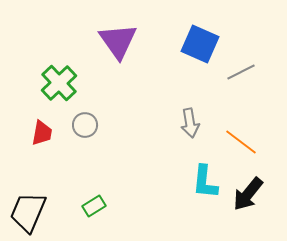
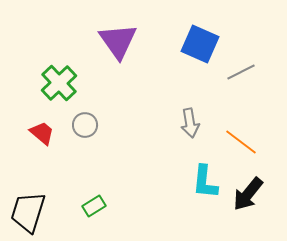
red trapezoid: rotated 60 degrees counterclockwise
black trapezoid: rotated 6 degrees counterclockwise
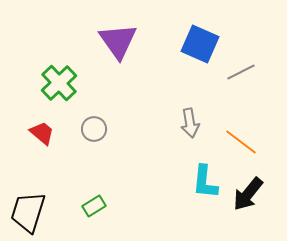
gray circle: moved 9 px right, 4 px down
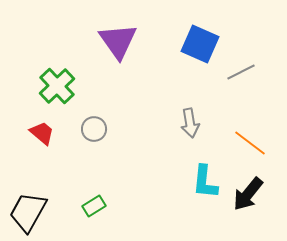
green cross: moved 2 px left, 3 px down
orange line: moved 9 px right, 1 px down
black trapezoid: rotated 12 degrees clockwise
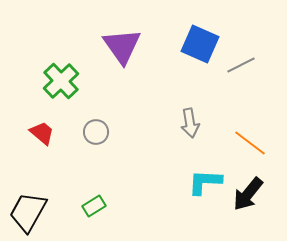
purple triangle: moved 4 px right, 5 px down
gray line: moved 7 px up
green cross: moved 4 px right, 5 px up
gray circle: moved 2 px right, 3 px down
cyan L-shape: rotated 87 degrees clockwise
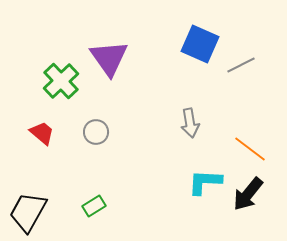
purple triangle: moved 13 px left, 12 px down
orange line: moved 6 px down
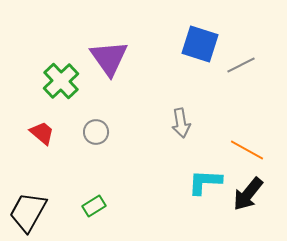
blue square: rotated 6 degrees counterclockwise
gray arrow: moved 9 px left
orange line: moved 3 px left, 1 px down; rotated 8 degrees counterclockwise
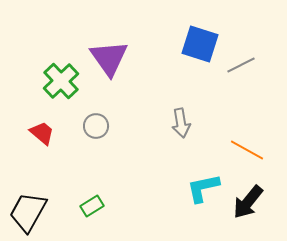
gray circle: moved 6 px up
cyan L-shape: moved 2 px left, 6 px down; rotated 15 degrees counterclockwise
black arrow: moved 8 px down
green rectangle: moved 2 px left
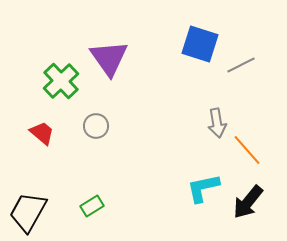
gray arrow: moved 36 px right
orange line: rotated 20 degrees clockwise
